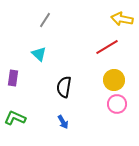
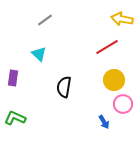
gray line: rotated 21 degrees clockwise
pink circle: moved 6 px right
blue arrow: moved 41 px right
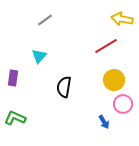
red line: moved 1 px left, 1 px up
cyan triangle: moved 2 px down; rotated 28 degrees clockwise
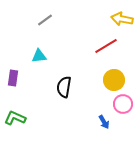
cyan triangle: rotated 42 degrees clockwise
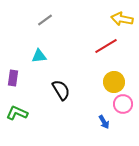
yellow circle: moved 2 px down
black semicircle: moved 3 px left, 3 px down; rotated 140 degrees clockwise
green L-shape: moved 2 px right, 5 px up
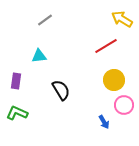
yellow arrow: rotated 20 degrees clockwise
purple rectangle: moved 3 px right, 3 px down
yellow circle: moved 2 px up
pink circle: moved 1 px right, 1 px down
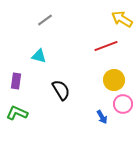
red line: rotated 10 degrees clockwise
cyan triangle: rotated 21 degrees clockwise
pink circle: moved 1 px left, 1 px up
blue arrow: moved 2 px left, 5 px up
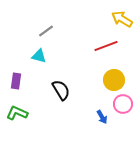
gray line: moved 1 px right, 11 px down
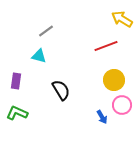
pink circle: moved 1 px left, 1 px down
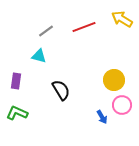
red line: moved 22 px left, 19 px up
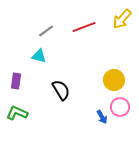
yellow arrow: rotated 80 degrees counterclockwise
pink circle: moved 2 px left, 2 px down
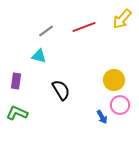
pink circle: moved 2 px up
